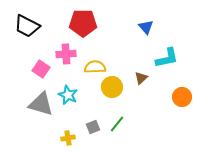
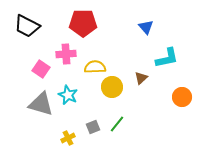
yellow cross: rotated 16 degrees counterclockwise
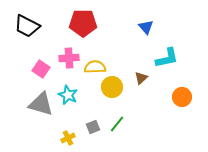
pink cross: moved 3 px right, 4 px down
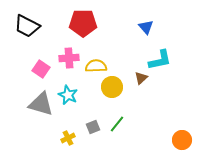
cyan L-shape: moved 7 px left, 2 px down
yellow semicircle: moved 1 px right, 1 px up
orange circle: moved 43 px down
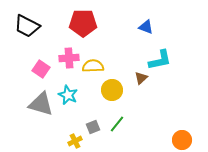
blue triangle: rotated 28 degrees counterclockwise
yellow semicircle: moved 3 px left
yellow circle: moved 3 px down
yellow cross: moved 7 px right, 3 px down
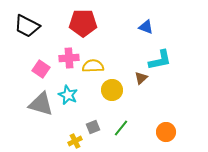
green line: moved 4 px right, 4 px down
orange circle: moved 16 px left, 8 px up
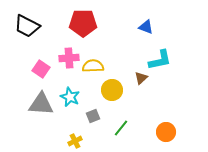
cyan star: moved 2 px right, 2 px down
gray triangle: rotated 12 degrees counterclockwise
gray square: moved 11 px up
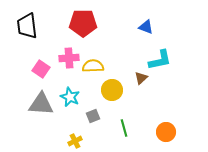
black trapezoid: rotated 56 degrees clockwise
green line: moved 3 px right; rotated 54 degrees counterclockwise
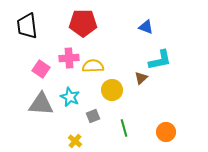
yellow cross: rotated 24 degrees counterclockwise
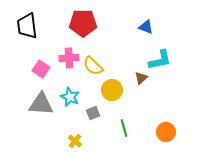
yellow semicircle: rotated 135 degrees counterclockwise
gray square: moved 3 px up
